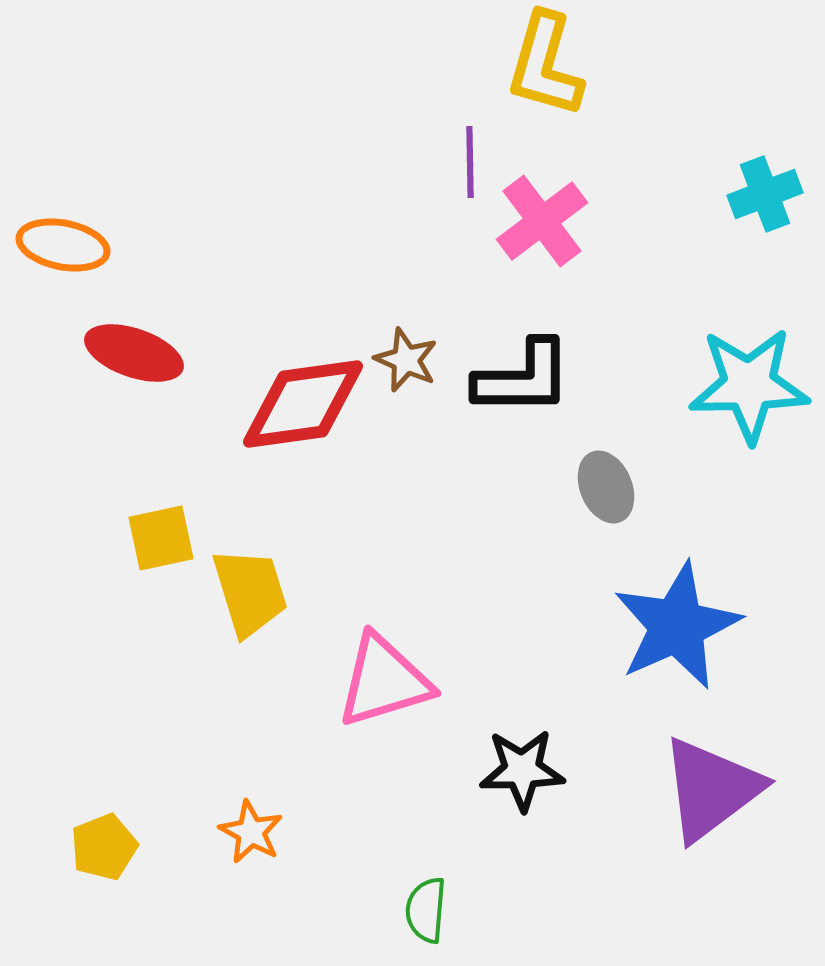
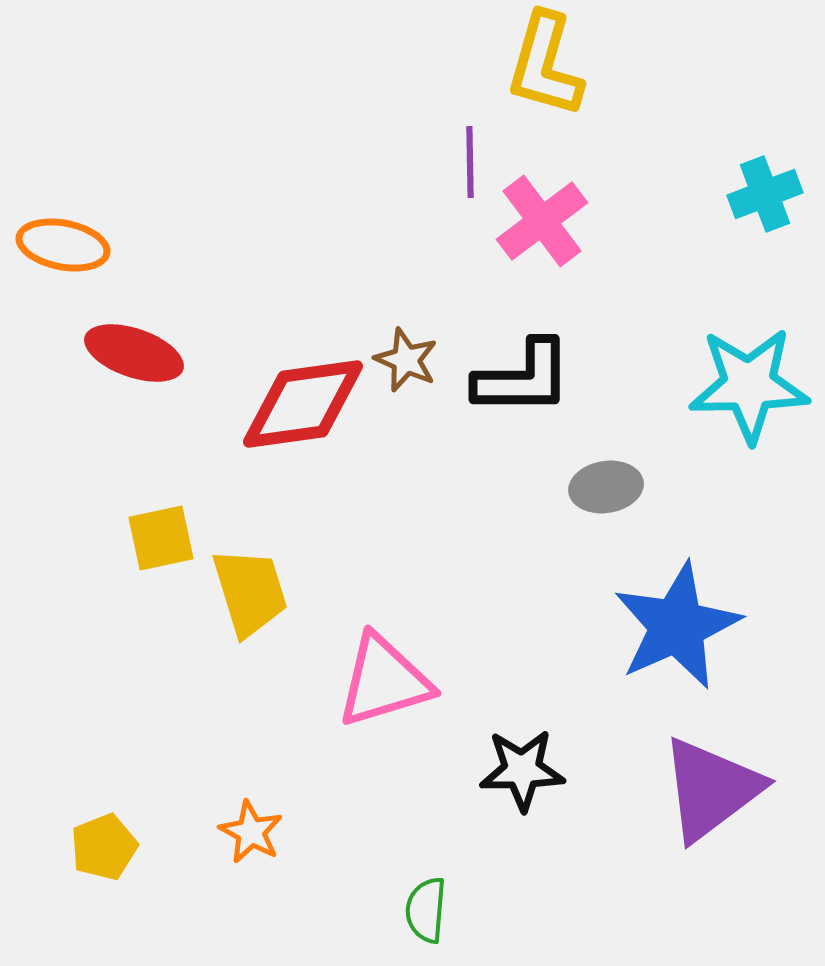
gray ellipse: rotated 76 degrees counterclockwise
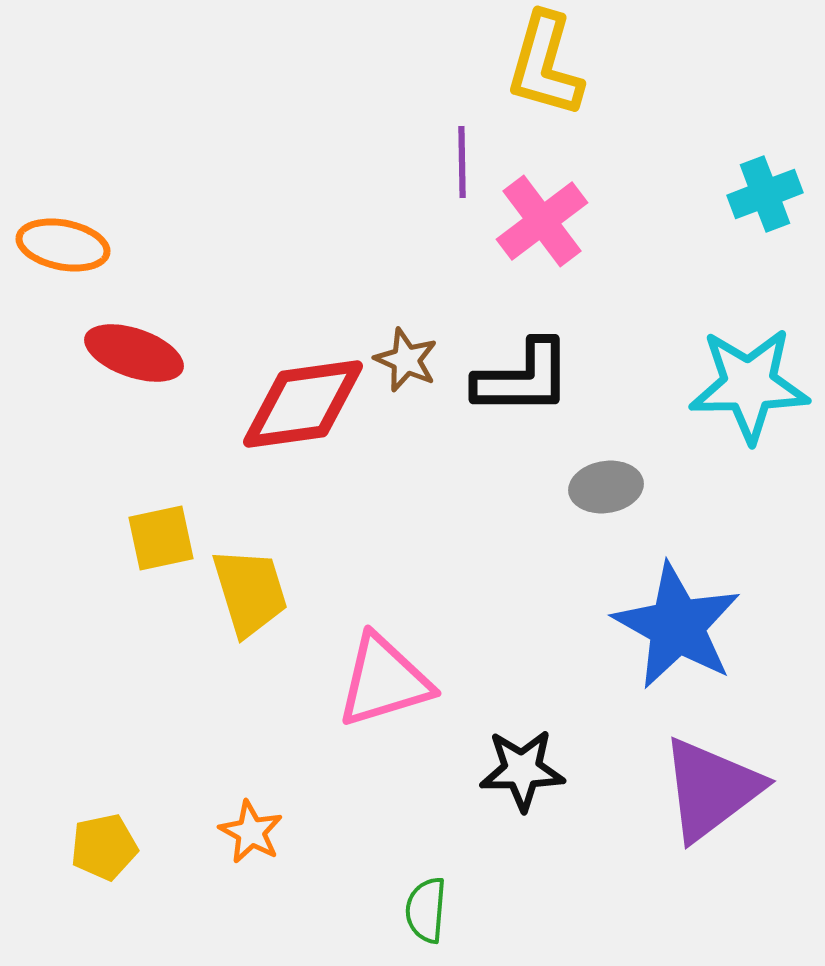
purple line: moved 8 px left
blue star: rotated 19 degrees counterclockwise
yellow pentagon: rotated 10 degrees clockwise
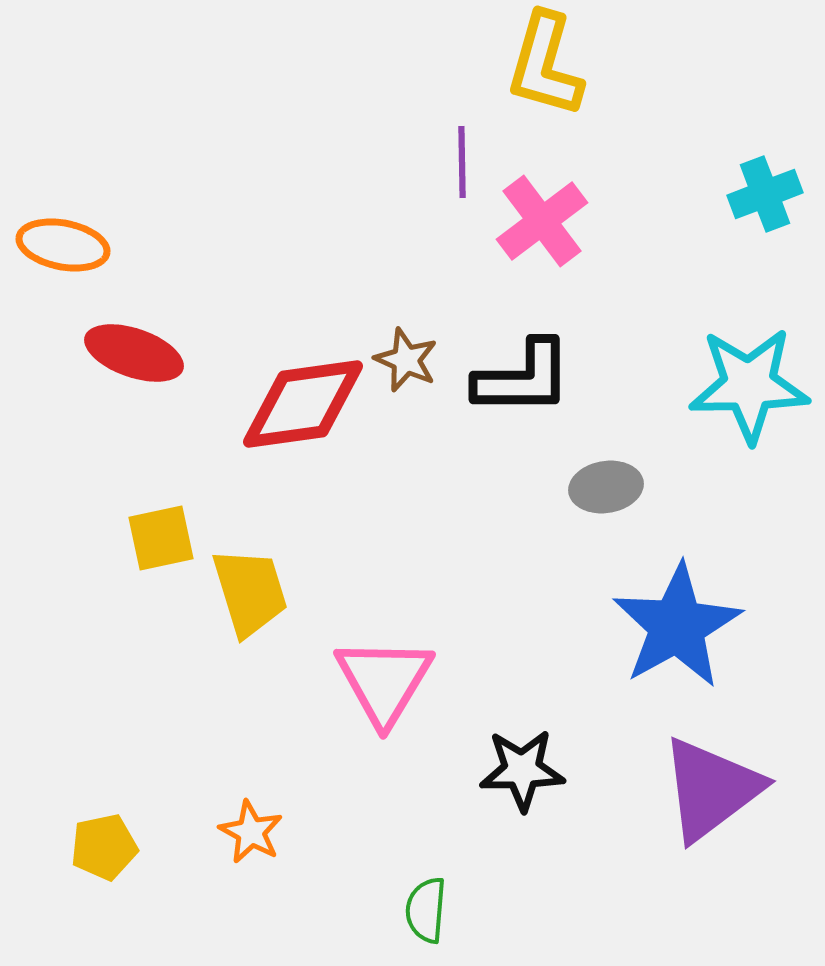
blue star: rotated 14 degrees clockwise
pink triangle: rotated 42 degrees counterclockwise
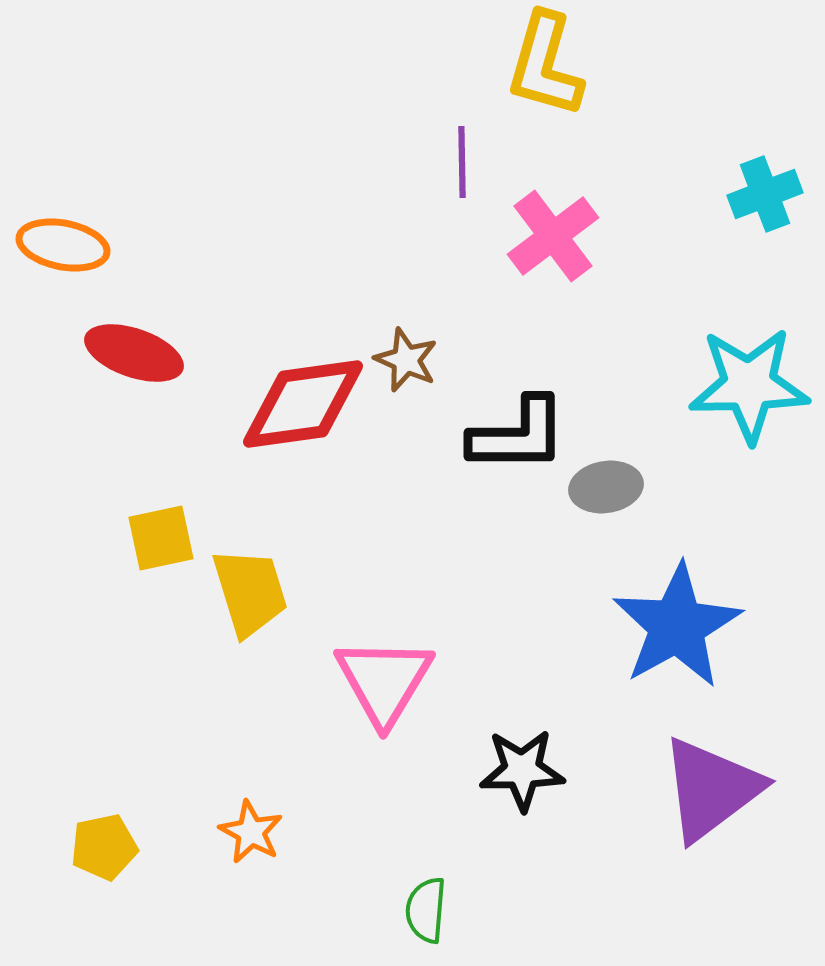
pink cross: moved 11 px right, 15 px down
black L-shape: moved 5 px left, 57 px down
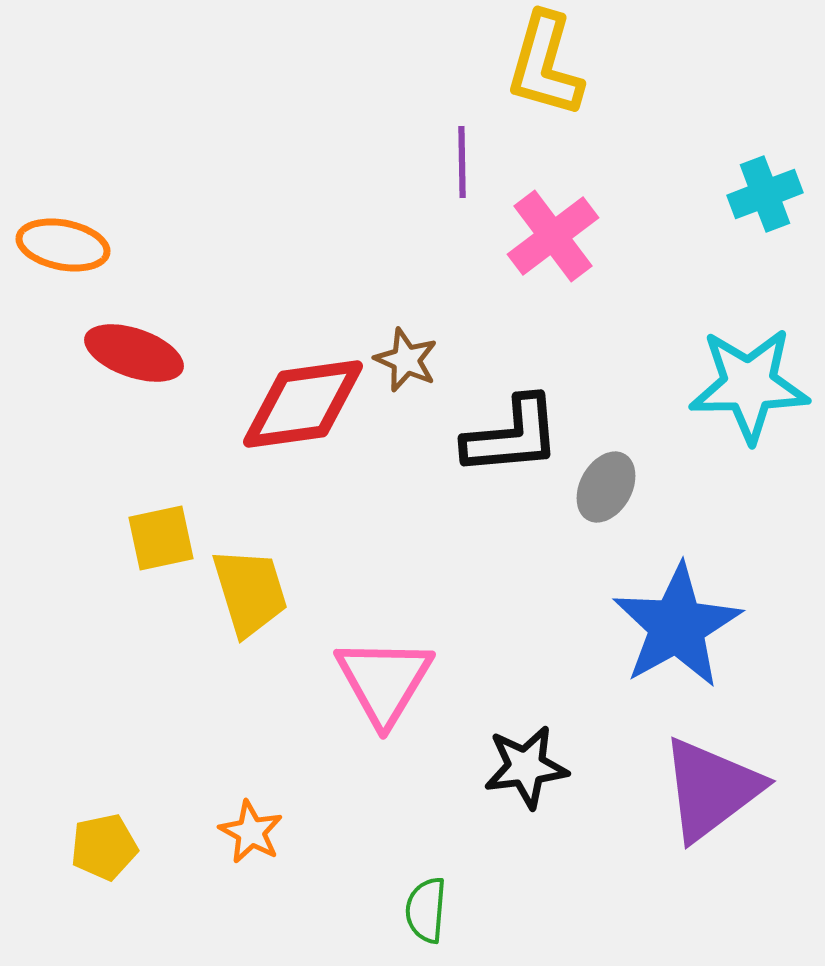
black L-shape: moved 6 px left, 1 px down; rotated 5 degrees counterclockwise
gray ellipse: rotated 52 degrees counterclockwise
black star: moved 4 px right, 3 px up; rotated 6 degrees counterclockwise
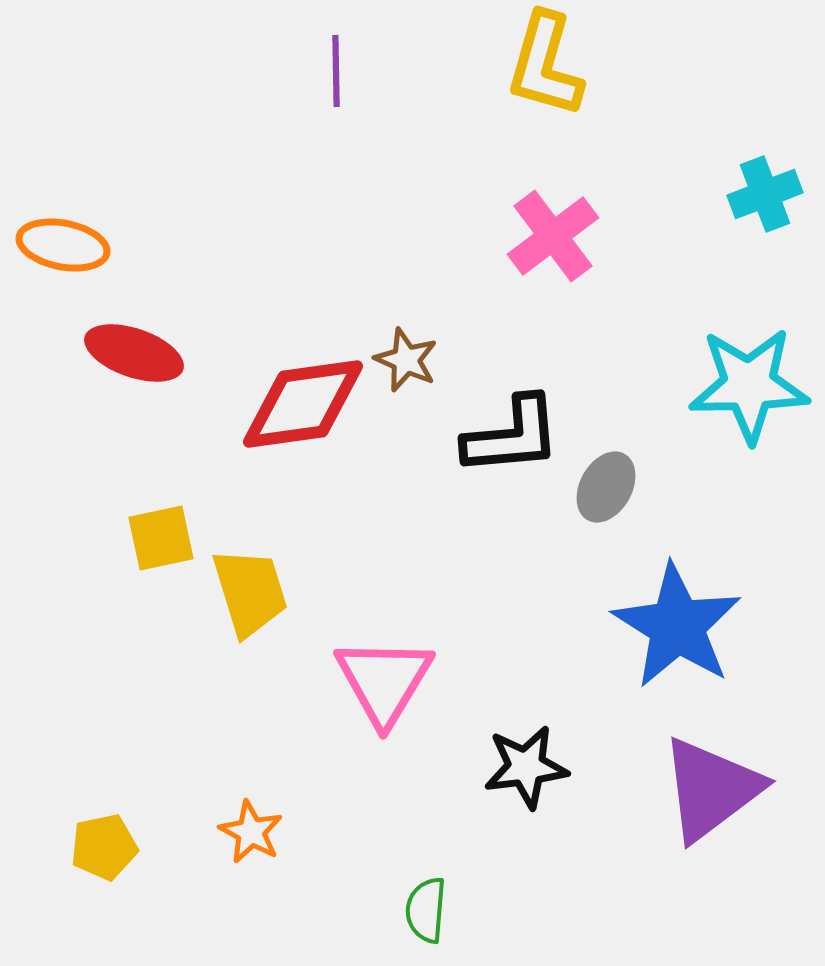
purple line: moved 126 px left, 91 px up
blue star: rotated 11 degrees counterclockwise
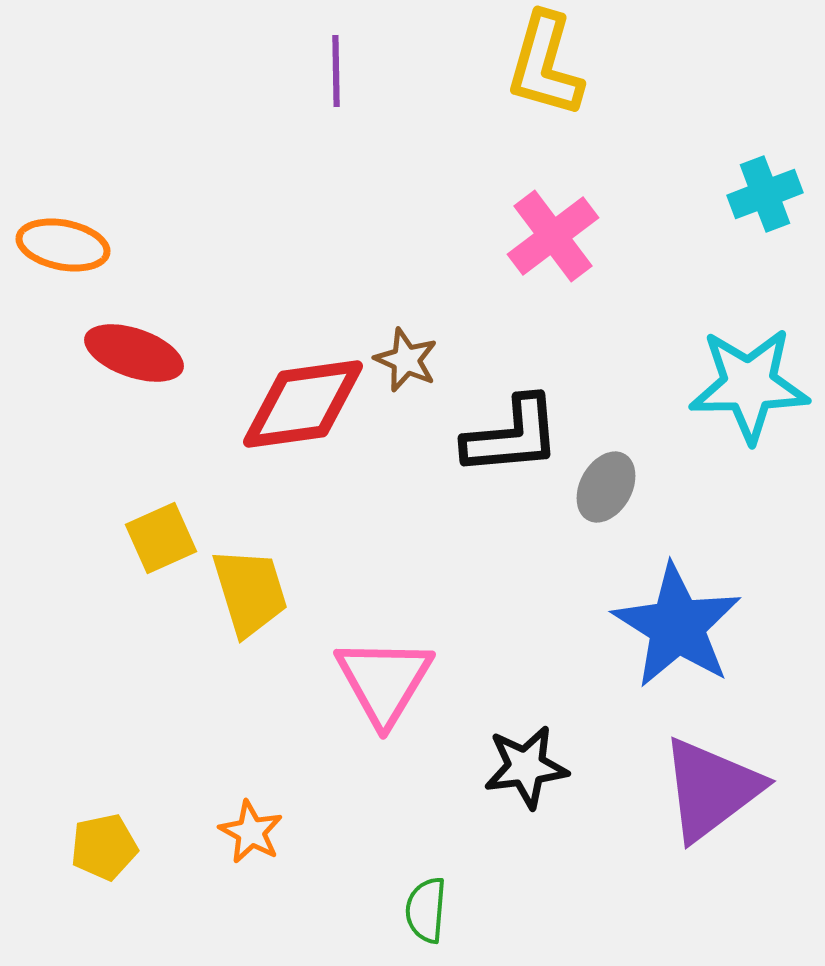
yellow square: rotated 12 degrees counterclockwise
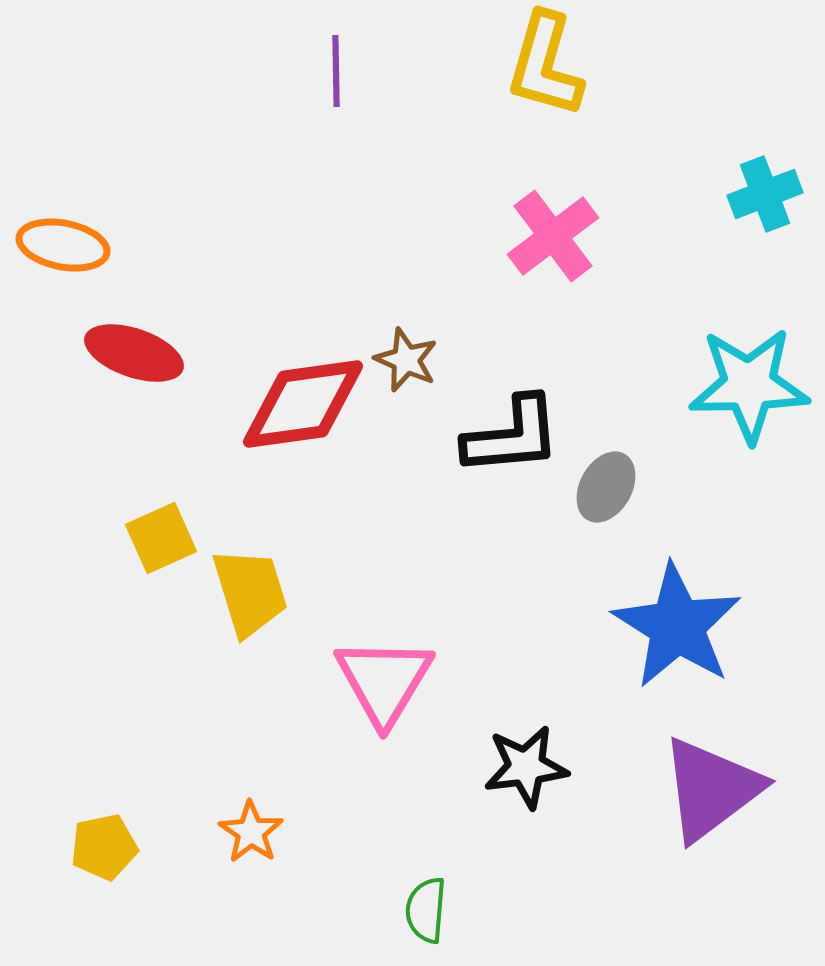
orange star: rotated 6 degrees clockwise
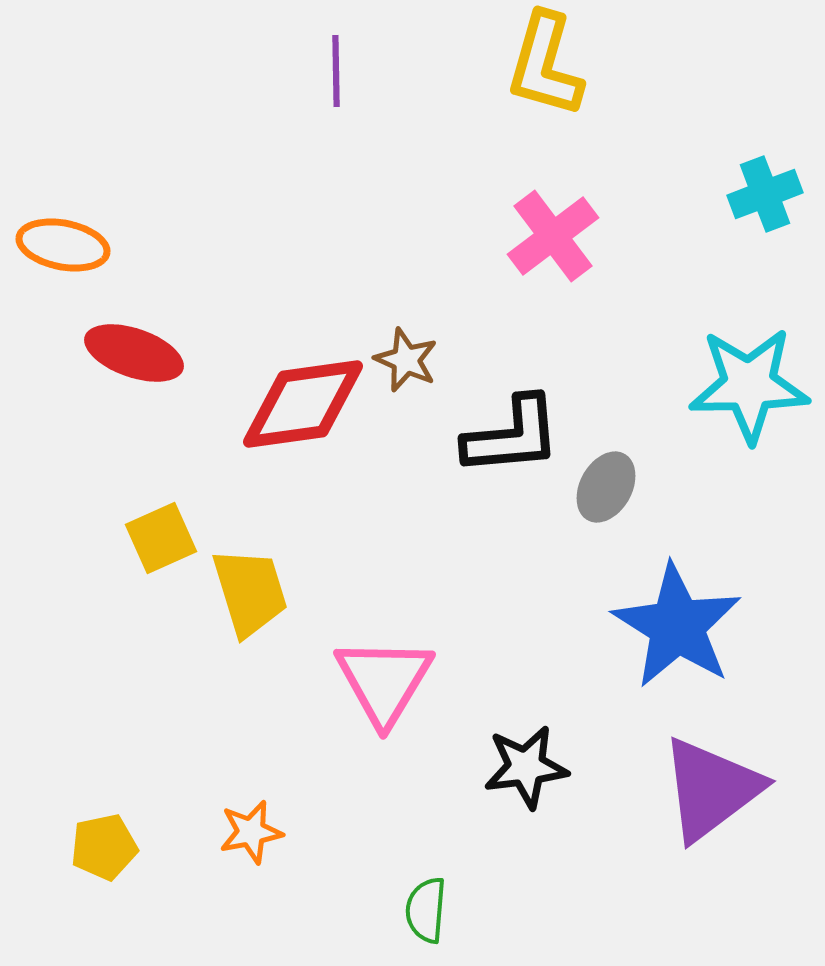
orange star: rotated 26 degrees clockwise
